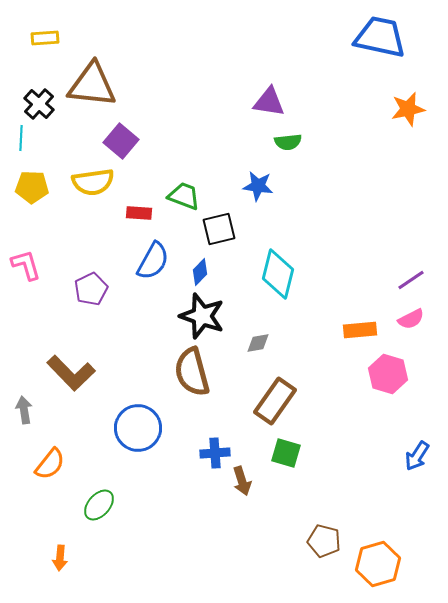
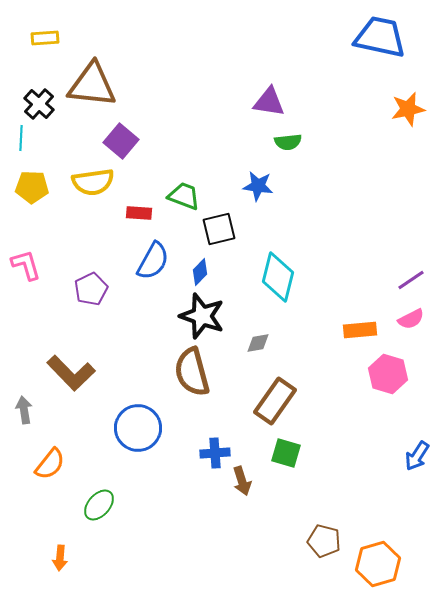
cyan diamond: moved 3 px down
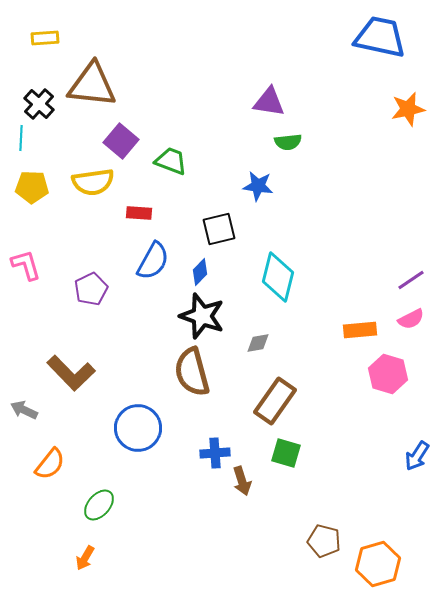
green trapezoid: moved 13 px left, 35 px up
gray arrow: rotated 56 degrees counterclockwise
orange arrow: moved 25 px right; rotated 25 degrees clockwise
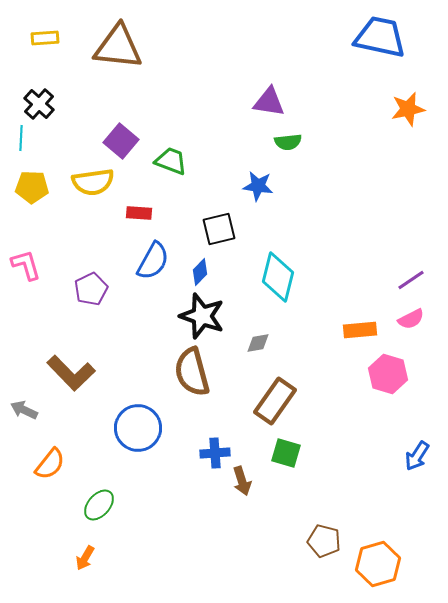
brown triangle: moved 26 px right, 38 px up
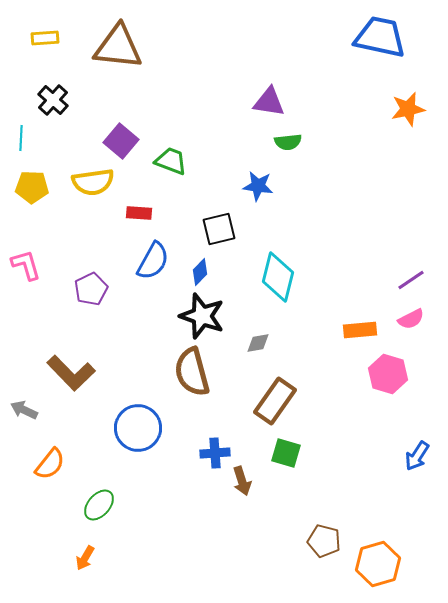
black cross: moved 14 px right, 4 px up
